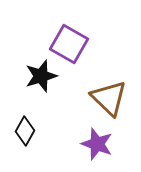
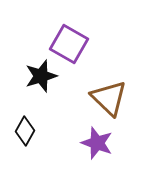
purple star: moved 1 px up
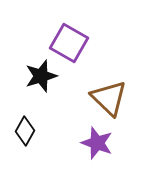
purple square: moved 1 px up
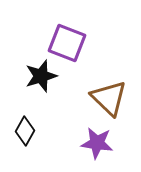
purple square: moved 2 px left; rotated 9 degrees counterclockwise
purple star: rotated 12 degrees counterclockwise
